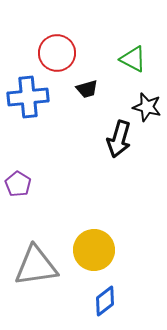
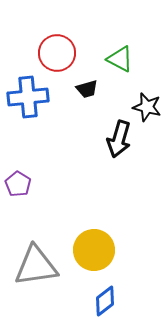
green triangle: moved 13 px left
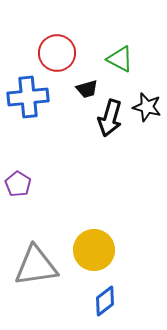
black arrow: moved 9 px left, 21 px up
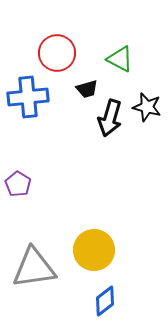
gray triangle: moved 2 px left, 2 px down
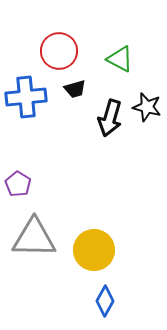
red circle: moved 2 px right, 2 px up
black trapezoid: moved 12 px left
blue cross: moved 2 px left
gray triangle: moved 30 px up; rotated 9 degrees clockwise
blue diamond: rotated 24 degrees counterclockwise
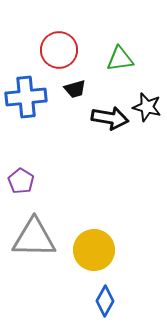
red circle: moved 1 px up
green triangle: rotated 36 degrees counterclockwise
black arrow: rotated 96 degrees counterclockwise
purple pentagon: moved 3 px right, 3 px up
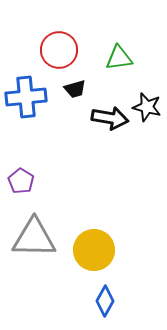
green triangle: moved 1 px left, 1 px up
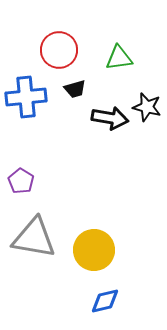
gray triangle: rotated 9 degrees clockwise
blue diamond: rotated 48 degrees clockwise
